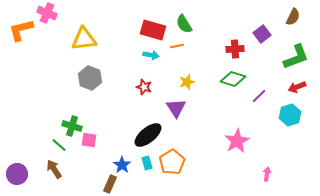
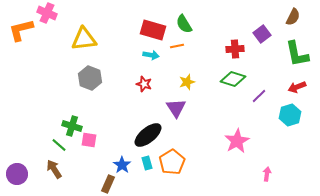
green L-shape: moved 1 px right, 3 px up; rotated 100 degrees clockwise
red star: moved 3 px up
brown rectangle: moved 2 px left
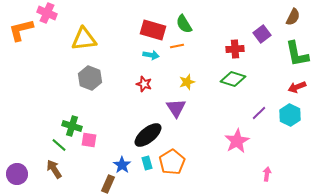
purple line: moved 17 px down
cyan hexagon: rotated 15 degrees counterclockwise
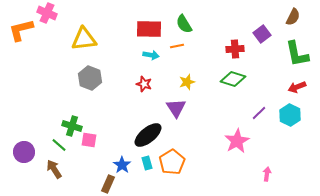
red rectangle: moved 4 px left, 1 px up; rotated 15 degrees counterclockwise
purple circle: moved 7 px right, 22 px up
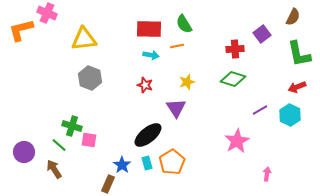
green L-shape: moved 2 px right
red star: moved 1 px right, 1 px down
purple line: moved 1 px right, 3 px up; rotated 14 degrees clockwise
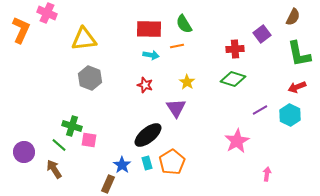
orange L-shape: rotated 128 degrees clockwise
yellow star: rotated 21 degrees counterclockwise
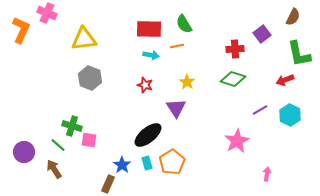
red arrow: moved 12 px left, 7 px up
green line: moved 1 px left
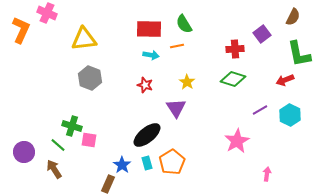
black ellipse: moved 1 px left
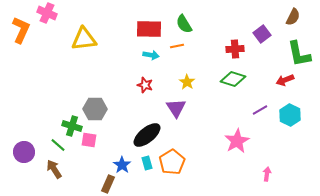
gray hexagon: moved 5 px right, 31 px down; rotated 20 degrees counterclockwise
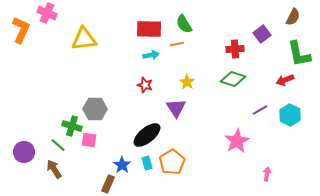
orange line: moved 2 px up
cyan arrow: rotated 21 degrees counterclockwise
